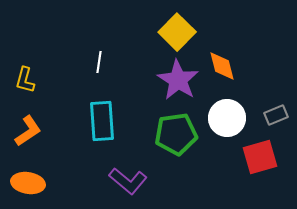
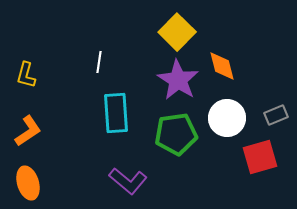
yellow L-shape: moved 1 px right, 5 px up
cyan rectangle: moved 14 px right, 8 px up
orange ellipse: rotated 64 degrees clockwise
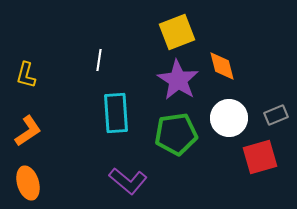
yellow square: rotated 24 degrees clockwise
white line: moved 2 px up
white circle: moved 2 px right
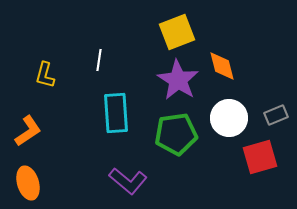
yellow L-shape: moved 19 px right
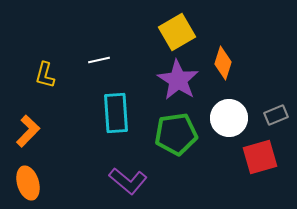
yellow square: rotated 9 degrees counterclockwise
white line: rotated 70 degrees clockwise
orange diamond: moved 1 px right, 3 px up; rotated 32 degrees clockwise
orange L-shape: rotated 12 degrees counterclockwise
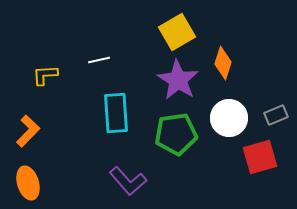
yellow L-shape: rotated 72 degrees clockwise
purple L-shape: rotated 9 degrees clockwise
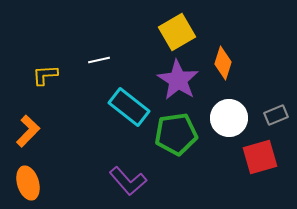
cyan rectangle: moved 13 px right, 6 px up; rotated 48 degrees counterclockwise
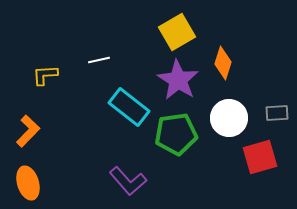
gray rectangle: moved 1 px right, 2 px up; rotated 20 degrees clockwise
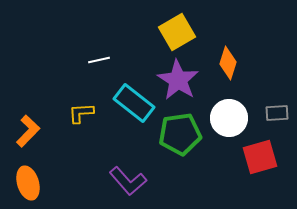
orange diamond: moved 5 px right
yellow L-shape: moved 36 px right, 38 px down
cyan rectangle: moved 5 px right, 4 px up
green pentagon: moved 4 px right
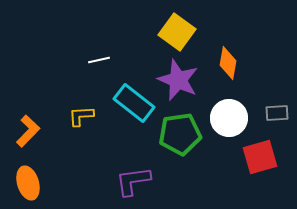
yellow square: rotated 24 degrees counterclockwise
orange diamond: rotated 8 degrees counterclockwise
purple star: rotated 9 degrees counterclockwise
yellow L-shape: moved 3 px down
purple L-shape: moved 5 px right; rotated 123 degrees clockwise
